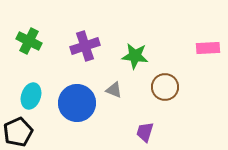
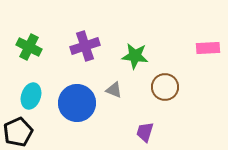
green cross: moved 6 px down
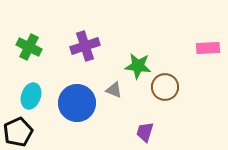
green star: moved 3 px right, 10 px down
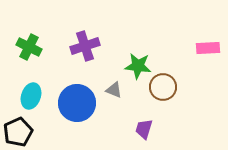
brown circle: moved 2 px left
purple trapezoid: moved 1 px left, 3 px up
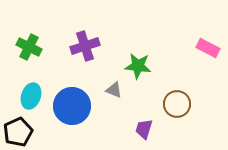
pink rectangle: rotated 30 degrees clockwise
brown circle: moved 14 px right, 17 px down
blue circle: moved 5 px left, 3 px down
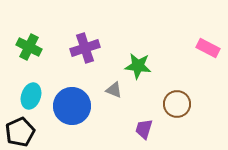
purple cross: moved 2 px down
black pentagon: moved 2 px right
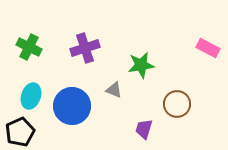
green star: moved 3 px right, 1 px up; rotated 16 degrees counterclockwise
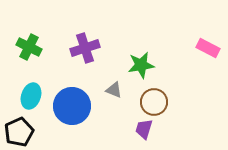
brown circle: moved 23 px left, 2 px up
black pentagon: moved 1 px left
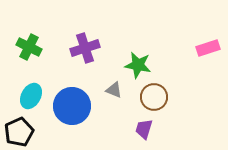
pink rectangle: rotated 45 degrees counterclockwise
green star: moved 3 px left; rotated 20 degrees clockwise
cyan ellipse: rotated 10 degrees clockwise
brown circle: moved 5 px up
